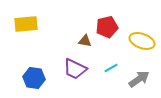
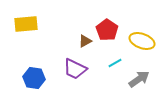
red pentagon: moved 3 px down; rotated 25 degrees counterclockwise
brown triangle: rotated 40 degrees counterclockwise
cyan line: moved 4 px right, 5 px up
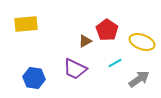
yellow ellipse: moved 1 px down
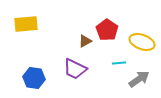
cyan line: moved 4 px right; rotated 24 degrees clockwise
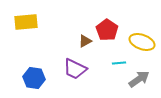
yellow rectangle: moved 2 px up
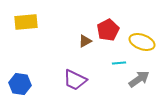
red pentagon: moved 1 px right; rotated 10 degrees clockwise
purple trapezoid: moved 11 px down
blue hexagon: moved 14 px left, 6 px down
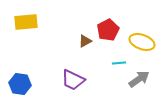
purple trapezoid: moved 2 px left
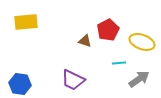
brown triangle: rotated 48 degrees clockwise
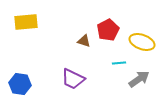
brown triangle: moved 1 px left
purple trapezoid: moved 1 px up
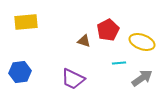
gray arrow: moved 3 px right, 1 px up
blue hexagon: moved 12 px up; rotated 15 degrees counterclockwise
